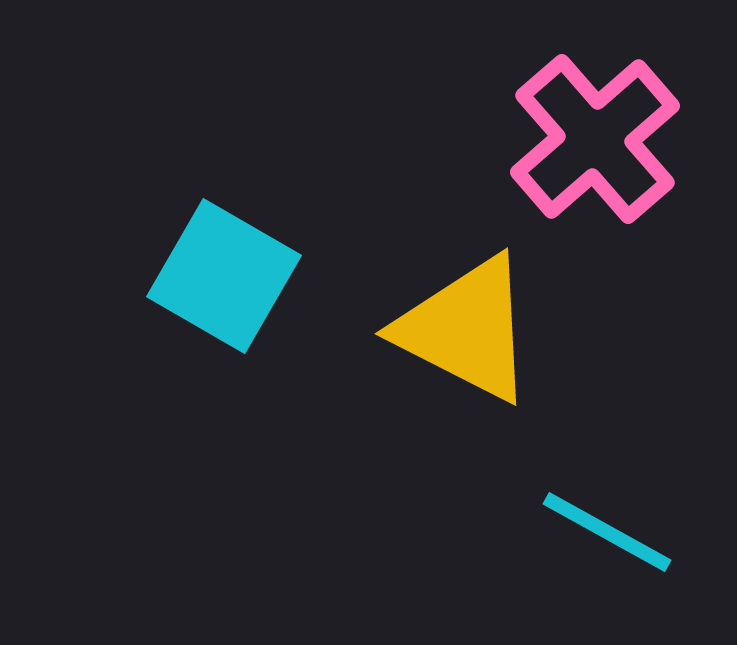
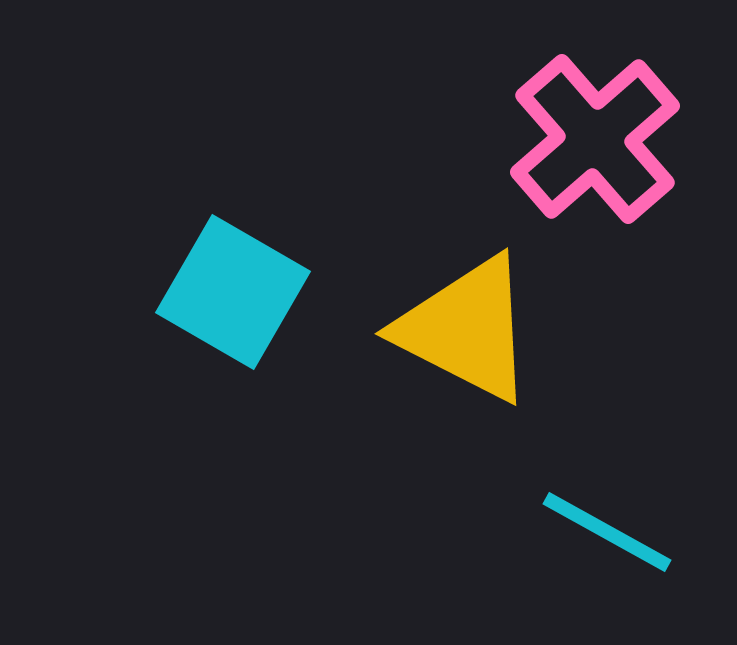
cyan square: moved 9 px right, 16 px down
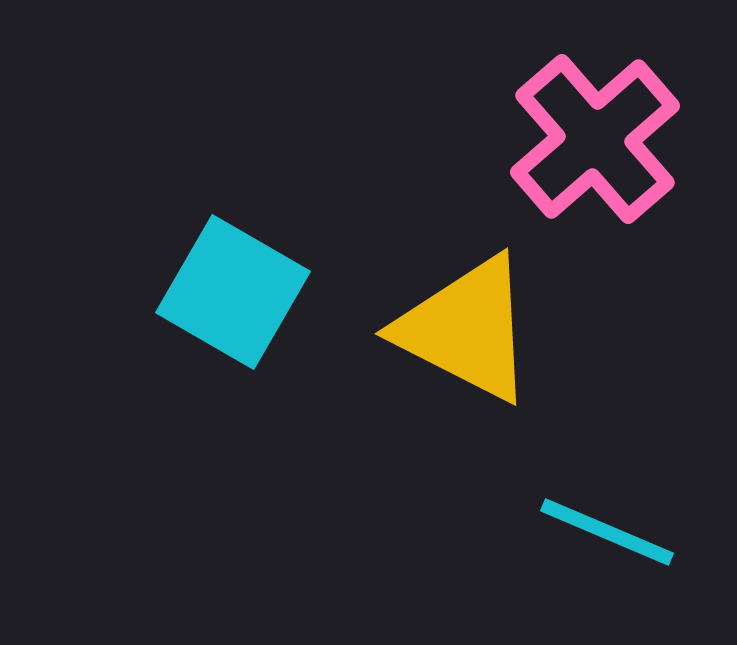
cyan line: rotated 6 degrees counterclockwise
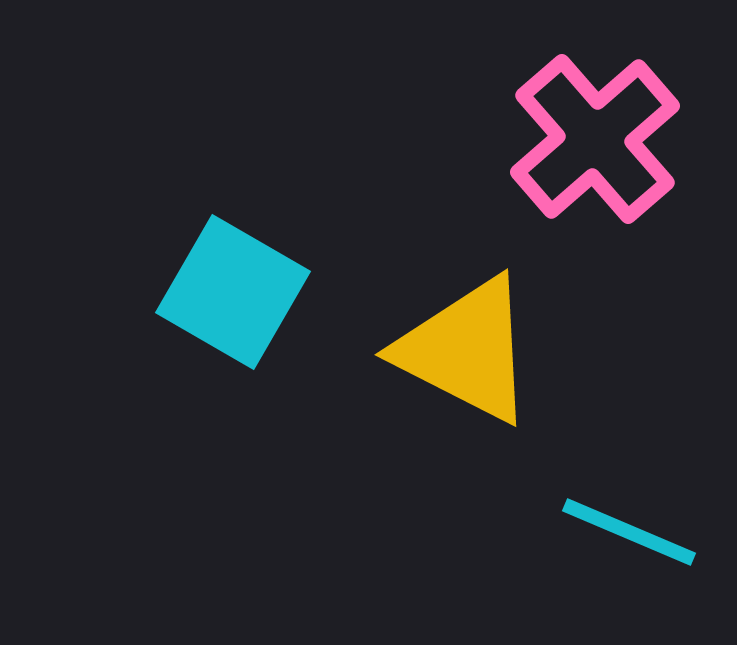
yellow triangle: moved 21 px down
cyan line: moved 22 px right
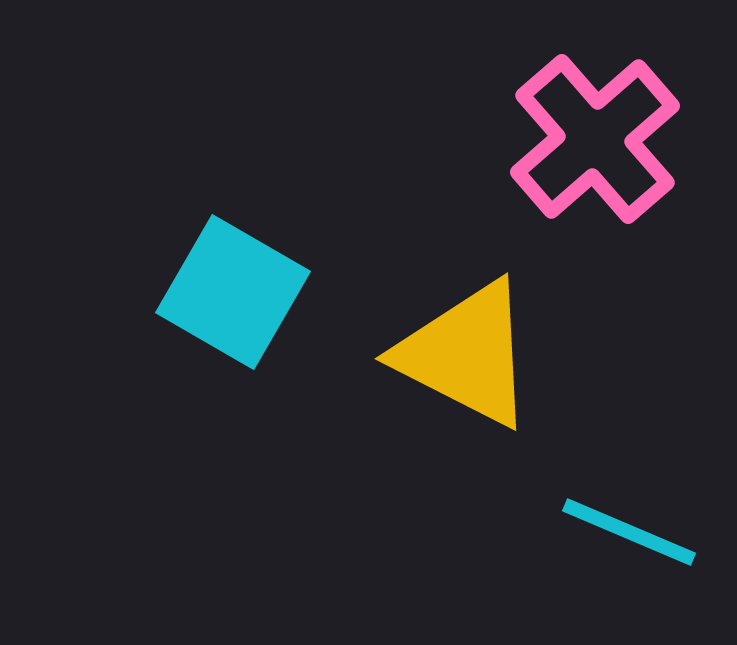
yellow triangle: moved 4 px down
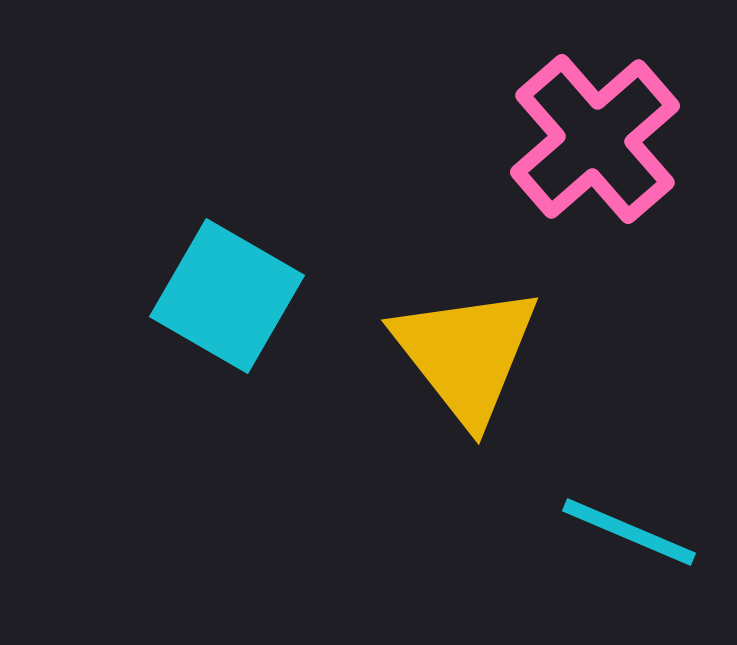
cyan square: moved 6 px left, 4 px down
yellow triangle: rotated 25 degrees clockwise
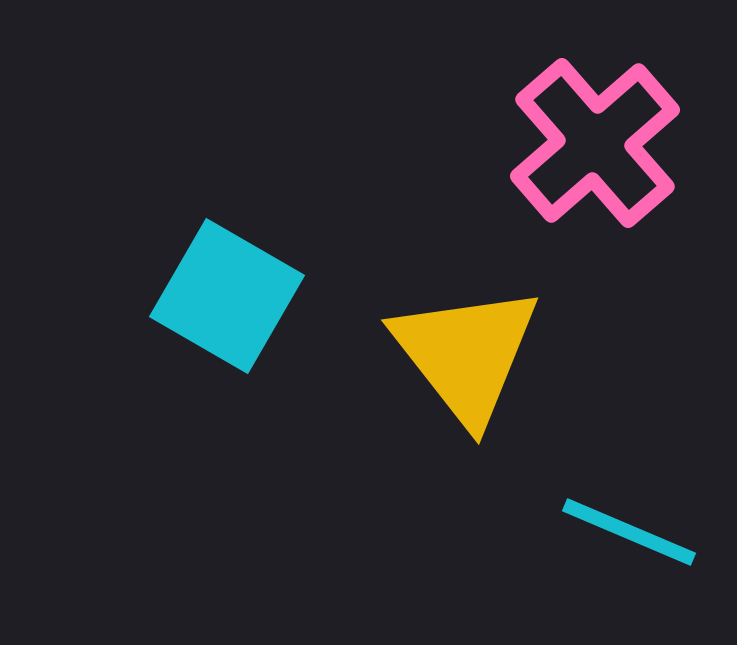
pink cross: moved 4 px down
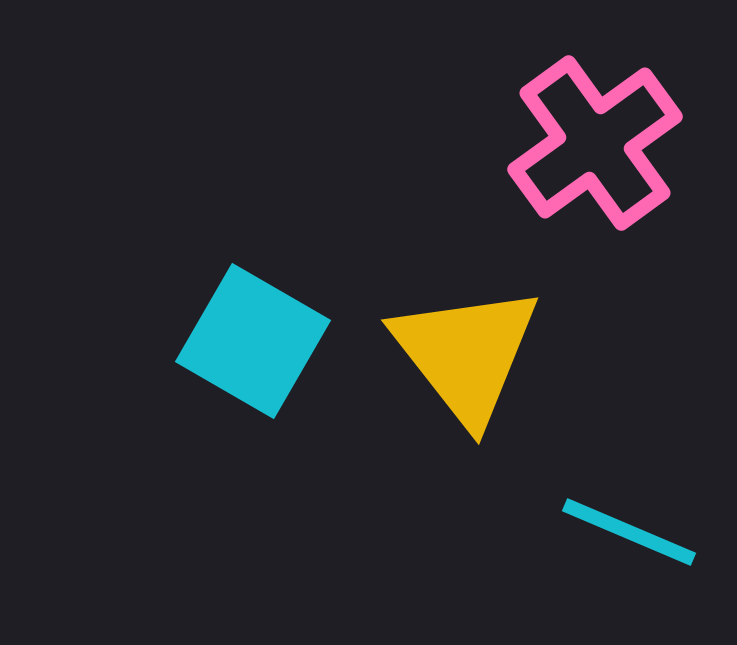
pink cross: rotated 5 degrees clockwise
cyan square: moved 26 px right, 45 px down
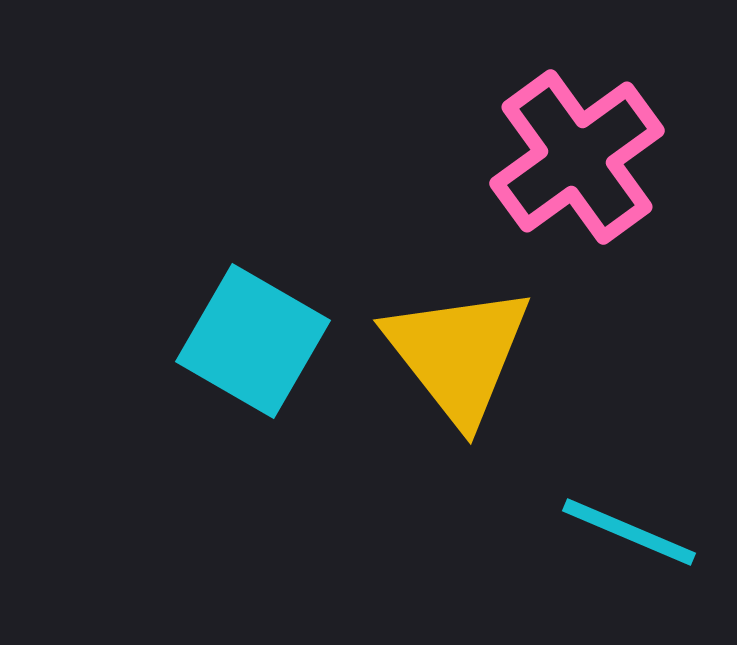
pink cross: moved 18 px left, 14 px down
yellow triangle: moved 8 px left
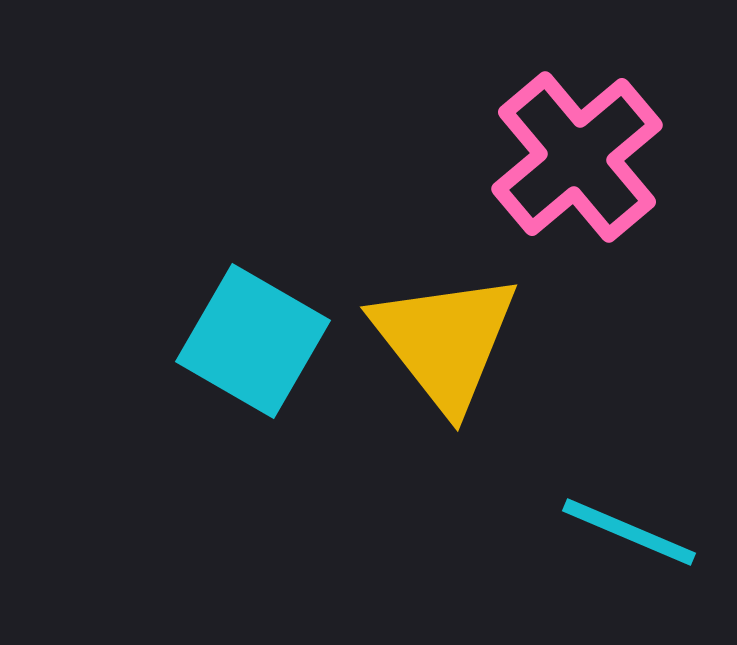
pink cross: rotated 4 degrees counterclockwise
yellow triangle: moved 13 px left, 13 px up
